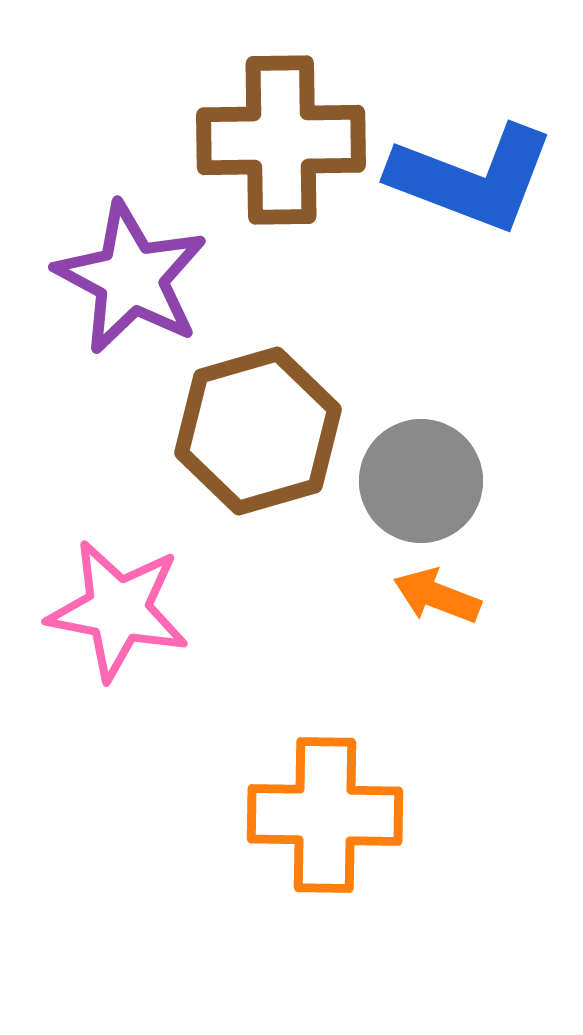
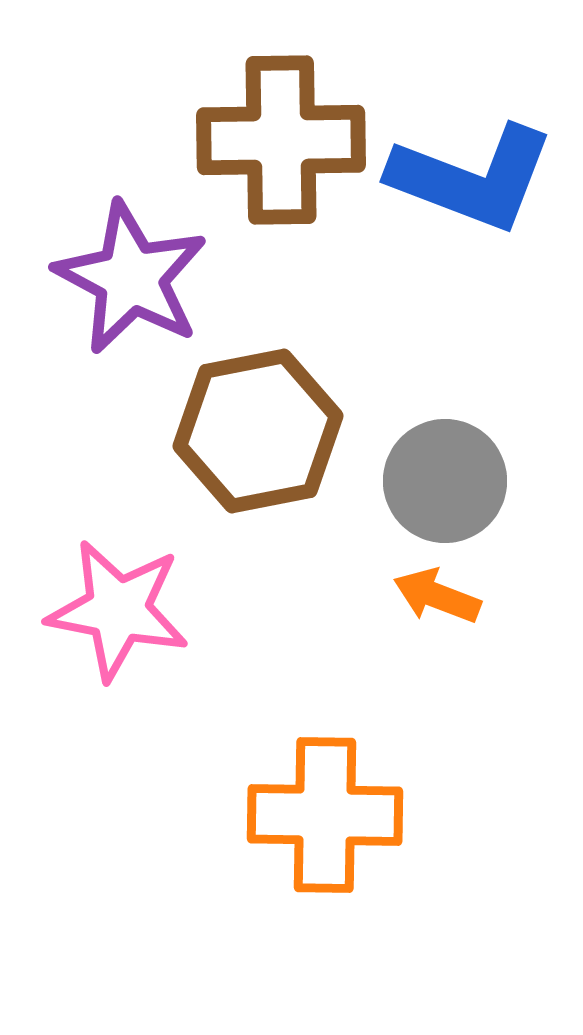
brown hexagon: rotated 5 degrees clockwise
gray circle: moved 24 px right
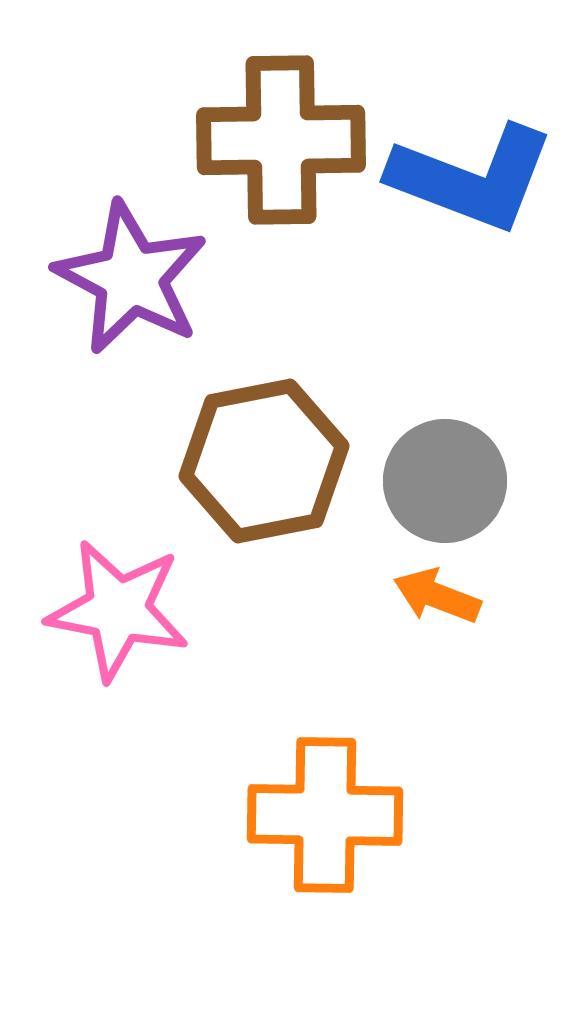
brown hexagon: moved 6 px right, 30 px down
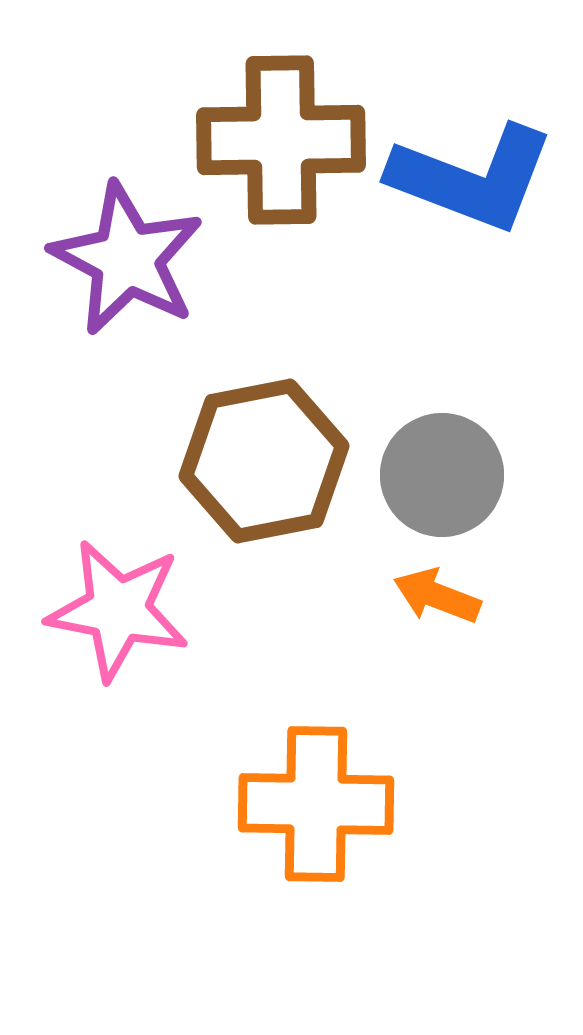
purple star: moved 4 px left, 19 px up
gray circle: moved 3 px left, 6 px up
orange cross: moved 9 px left, 11 px up
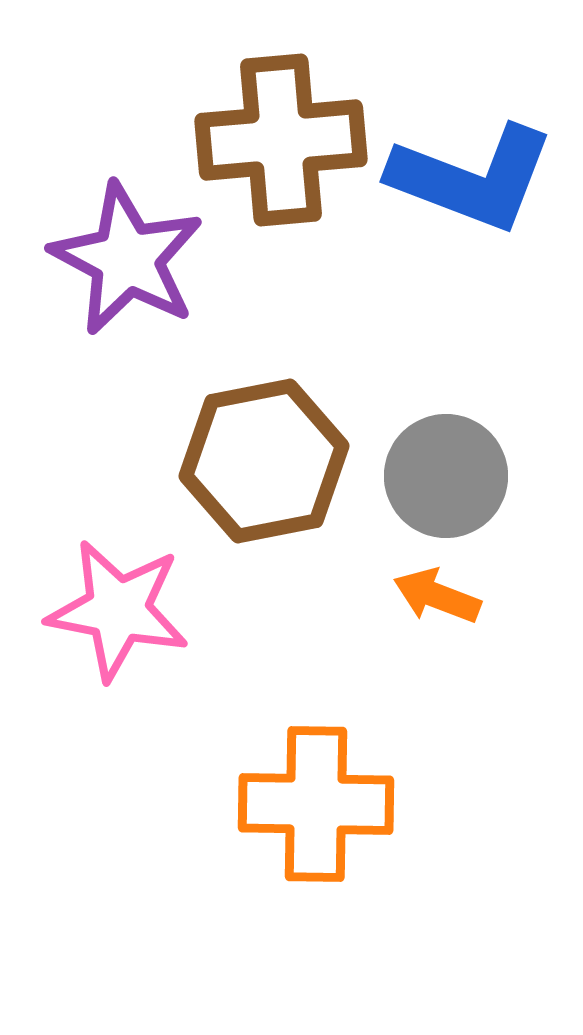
brown cross: rotated 4 degrees counterclockwise
gray circle: moved 4 px right, 1 px down
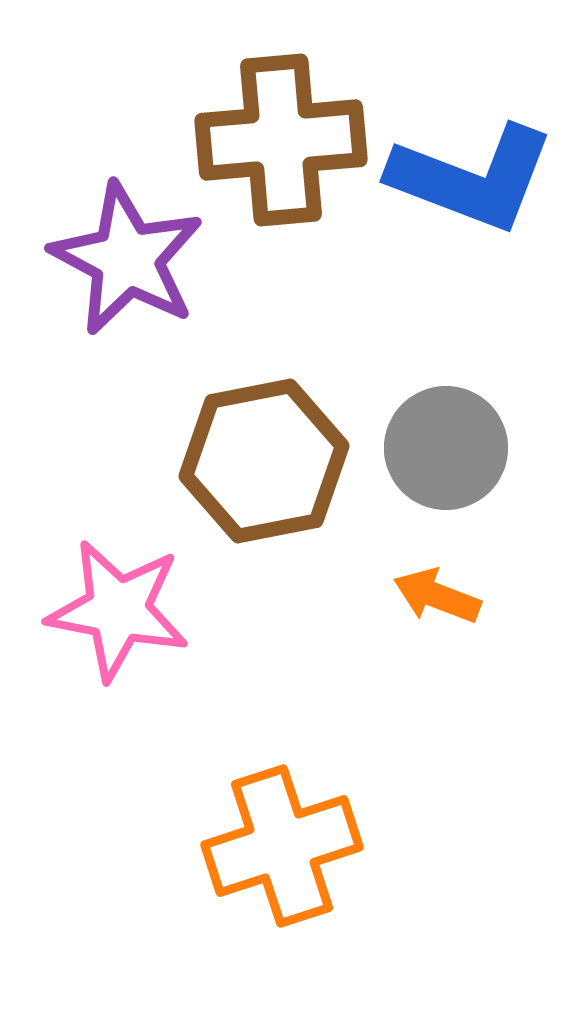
gray circle: moved 28 px up
orange cross: moved 34 px left, 42 px down; rotated 19 degrees counterclockwise
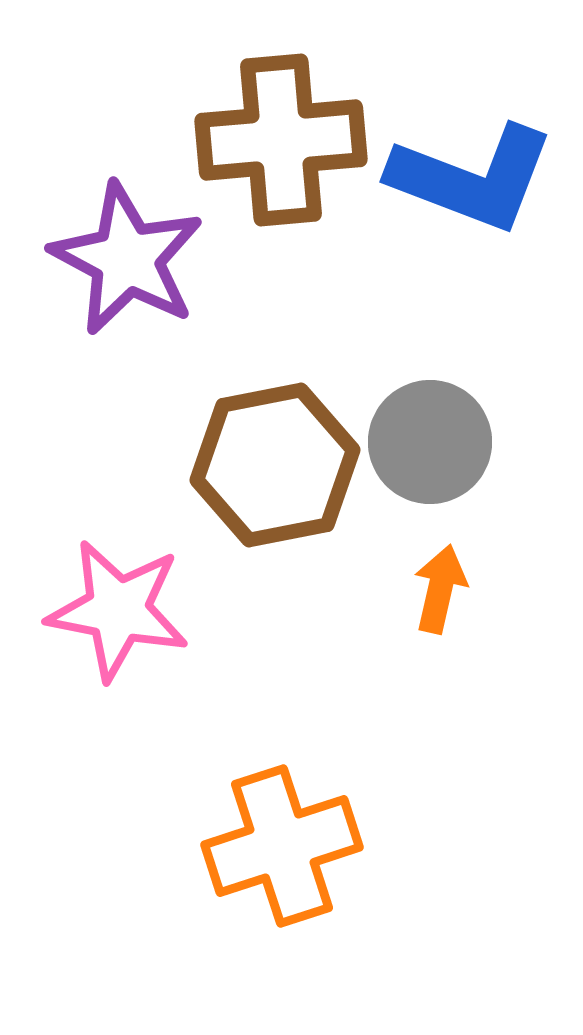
gray circle: moved 16 px left, 6 px up
brown hexagon: moved 11 px right, 4 px down
orange arrow: moved 3 px right, 7 px up; rotated 82 degrees clockwise
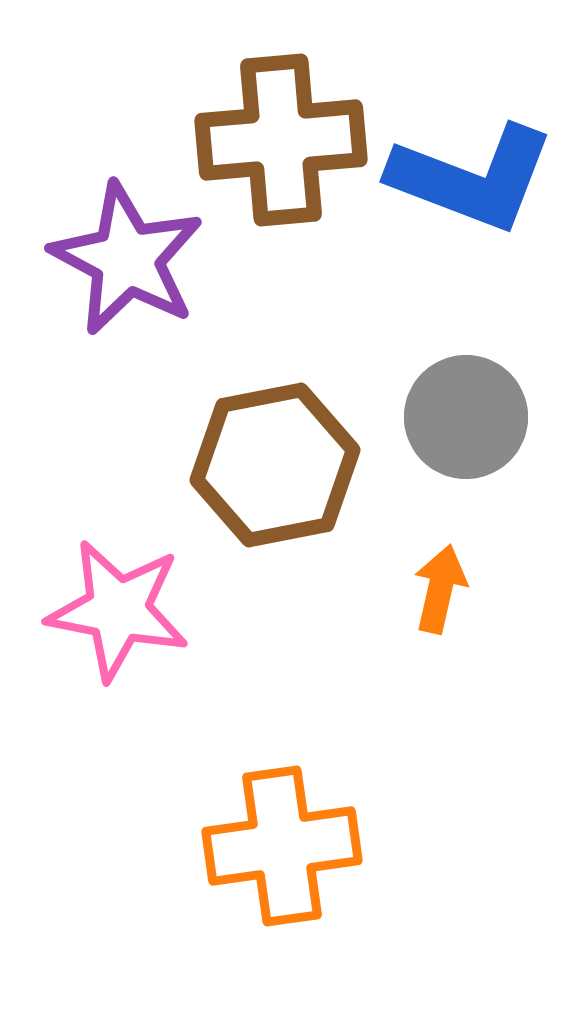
gray circle: moved 36 px right, 25 px up
orange cross: rotated 10 degrees clockwise
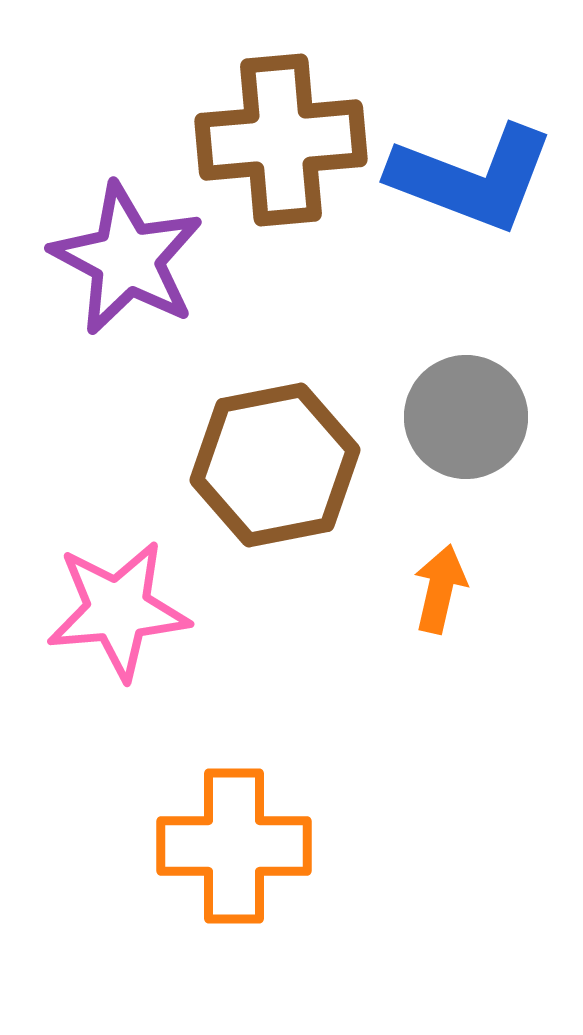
pink star: rotated 16 degrees counterclockwise
orange cross: moved 48 px left; rotated 8 degrees clockwise
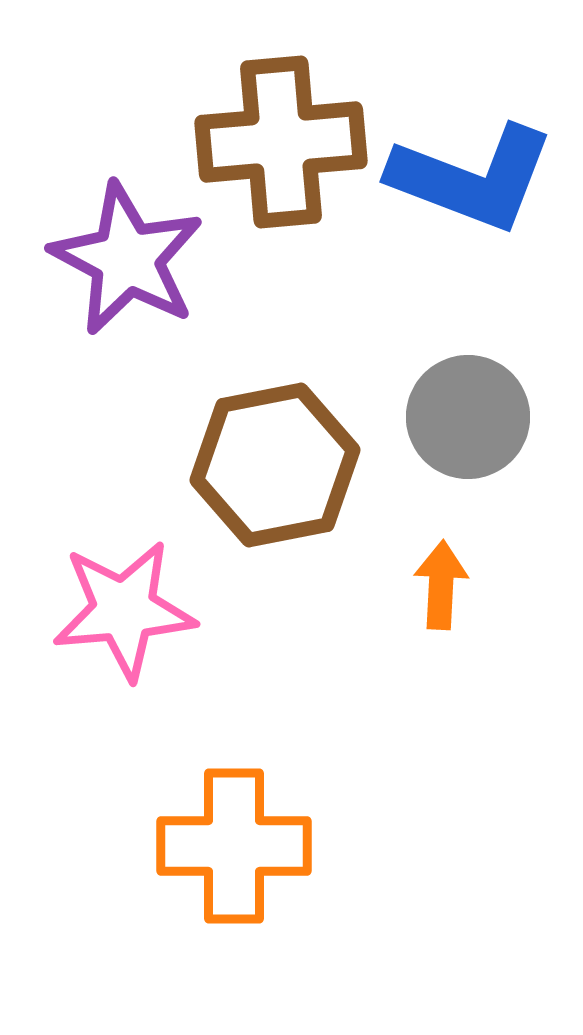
brown cross: moved 2 px down
gray circle: moved 2 px right
orange arrow: moved 1 px right, 4 px up; rotated 10 degrees counterclockwise
pink star: moved 6 px right
